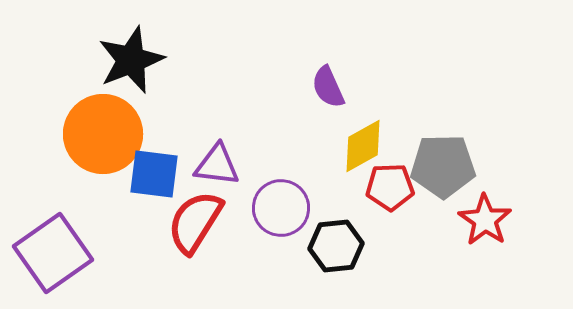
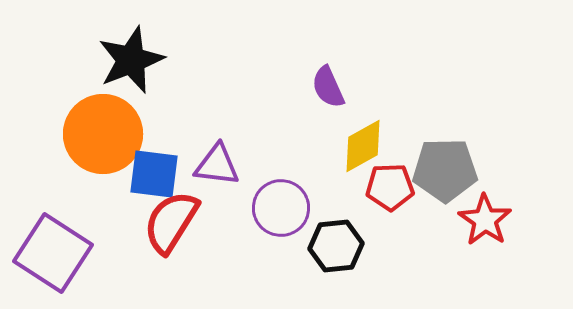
gray pentagon: moved 2 px right, 4 px down
red semicircle: moved 24 px left
purple square: rotated 22 degrees counterclockwise
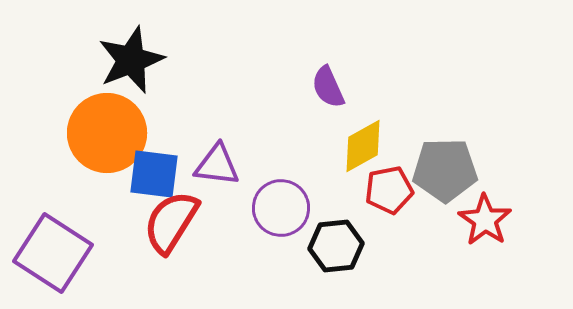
orange circle: moved 4 px right, 1 px up
red pentagon: moved 1 px left, 3 px down; rotated 9 degrees counterclockwise
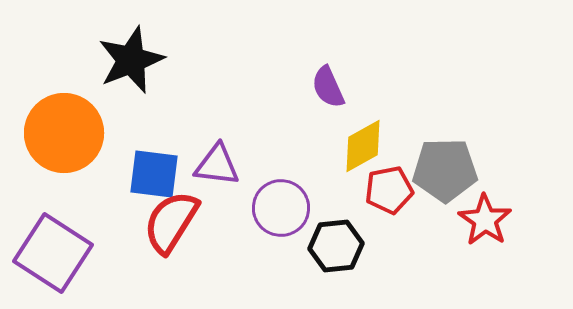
orange circle: moved 43 px left
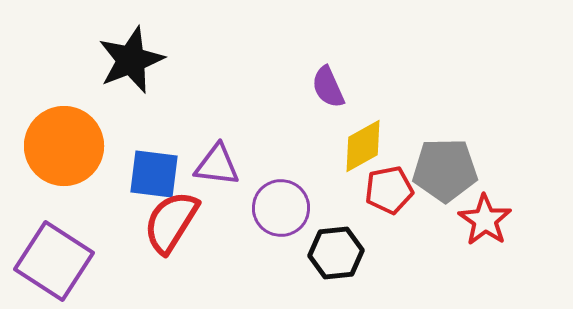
orange circle: moved 13 px down
black hexagon: moved 7 px down
purple square: moved 1 px right, 8 px down
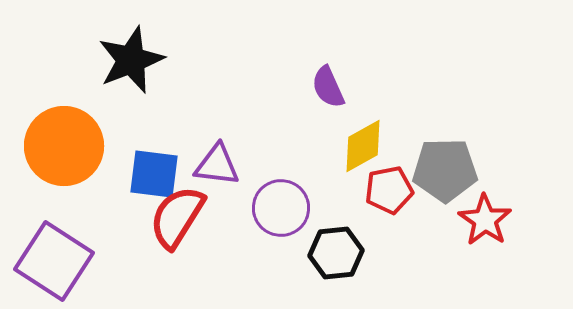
red semicircle: moved 6 px right, 5 px up
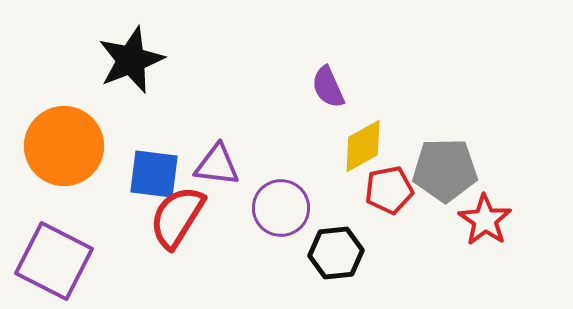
purple square: rotated 6 degrees counterclockwise
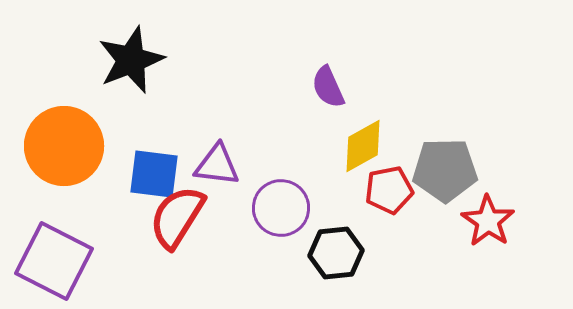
red star: moved 3 px right, 1 px down
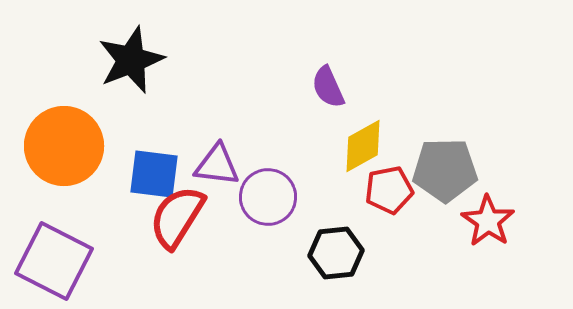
purple circle: moved 13 px left, 11 px up
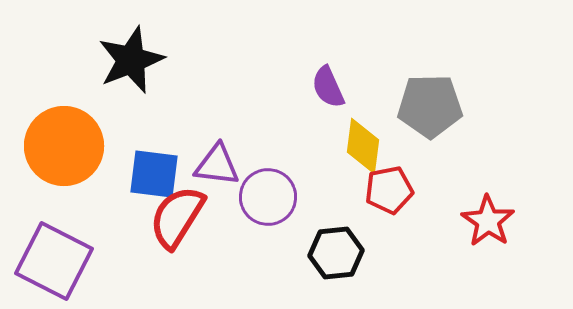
yellow diamond: rotated 54 degrees counterclockwise
gray pentagon: moved 15 px left, 64 px up
